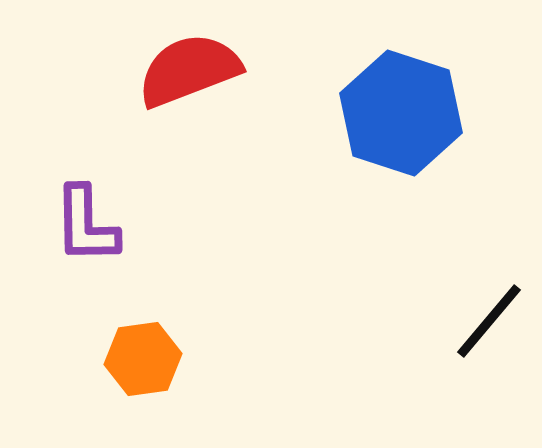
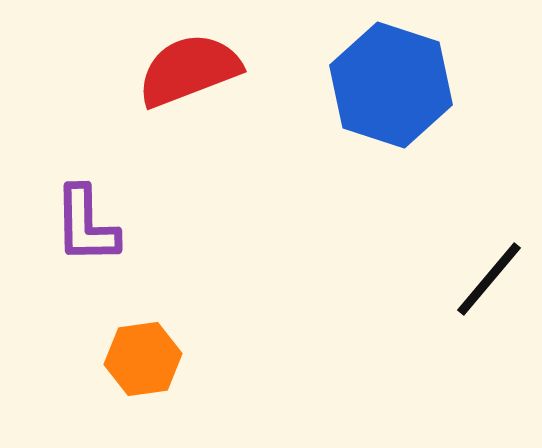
blue hexagon: moved 10 px left, 28 px up
black line: moved 42 px up
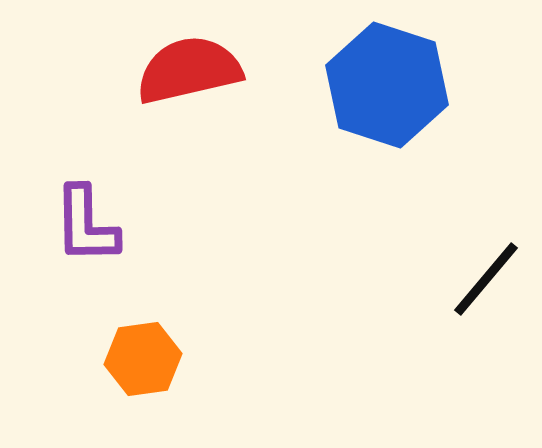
red semicircle: rotated 8 degrees clockwise
blue hexagon: moved 4 px left
black line: moved 3 px left
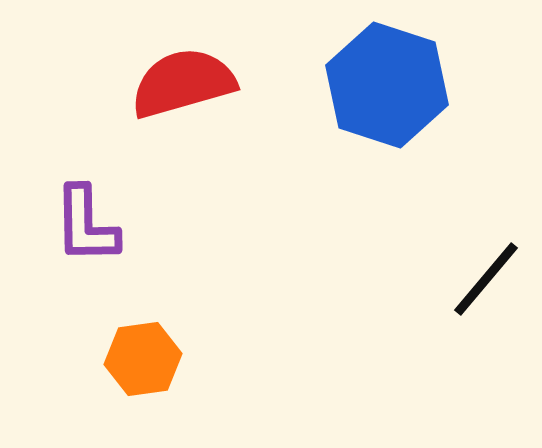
red semicircle: moved 6 px left, 13 px down; rotated 3 degrees counterclockwise
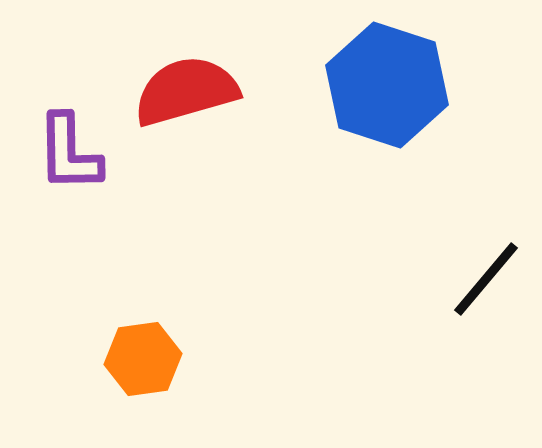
red semicircle: moved 3 px right, 8 px down
purple L-shape: moved 17 px left, 72 px up
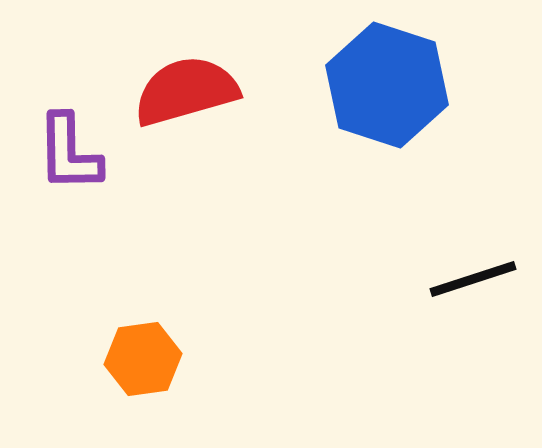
black line: moved 13 px left; rotated 32 degrees clockwise
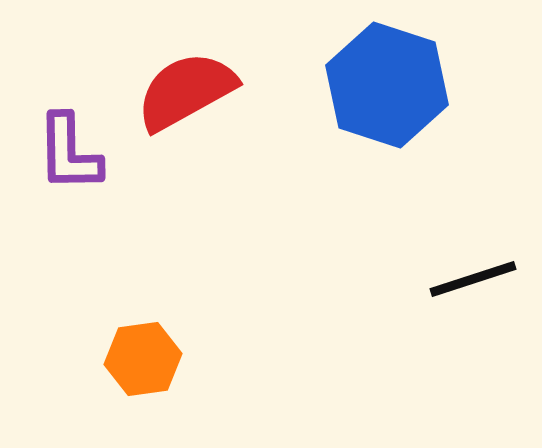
red semicircle: rotated 13 degrees counterclockwise
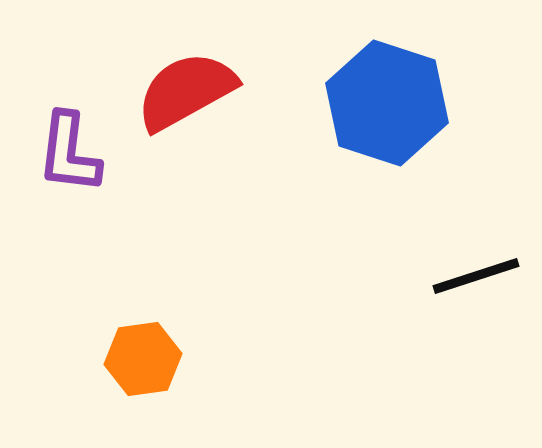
blue hexagon: moved 18 px down
purple L-shape: rotated 8 degrees clockwise
black line: moved 3 px right, 3 px up
